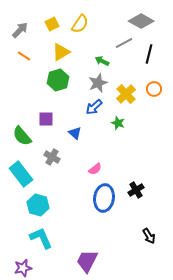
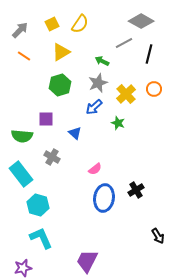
green hexagon: moved 2 px right, 5 px down
green semicircle: rotated 45 degrees counterclockwise
black arrow: moved 9 px right
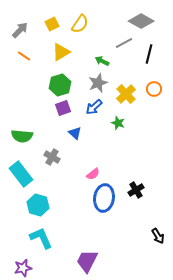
purple square: moved 17 px right, 11 px up; rotated 21 degrees counterclockwise
pink semicircle: moved 2 px left, 5 px down
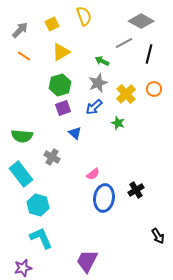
yellow semicircle: moved 4 px right, 8 px up; rotated 54 degrees counterclockwise
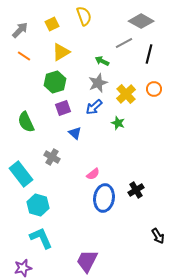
green hexagon: moved 5 px left, 3 px up
green semicircle: moved 4 px right, 14 px up; rotated 60 degrees clockwise
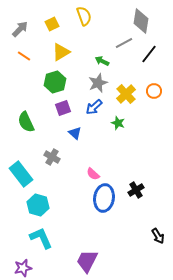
gray diamond: rotated 70 degrees clockwise
gray arrow: moved 1 px up
black line: rotated 24 degrees clockwise
orange circle: moved 2 px down
pink semicircle: rotated 80 degrees clockwise
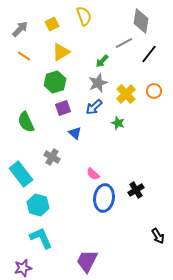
green arrow: rotated 72 degrees counterclockwise
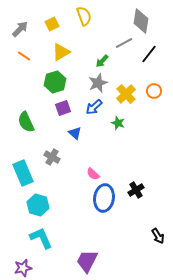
cyan rectangle: moved 2 px right, 1 px up; rotated 15 degrees clockwise
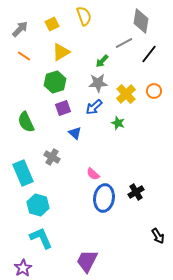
gray star: rotated 18 degrees clockwise
black cross: moved 2 px down
purple star: rotated 18 degrees counterclockwise
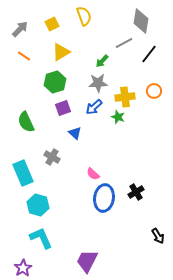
yellow cross: moved 1 px left, 3 px down; rotated 36 degrees clockwise
green star: moved 6 px up
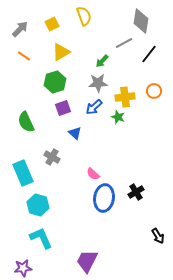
purple star: rotated 24 degrees clockwise
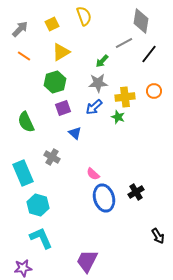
blue ellipse: rotated 24 degrees counterclockwise
